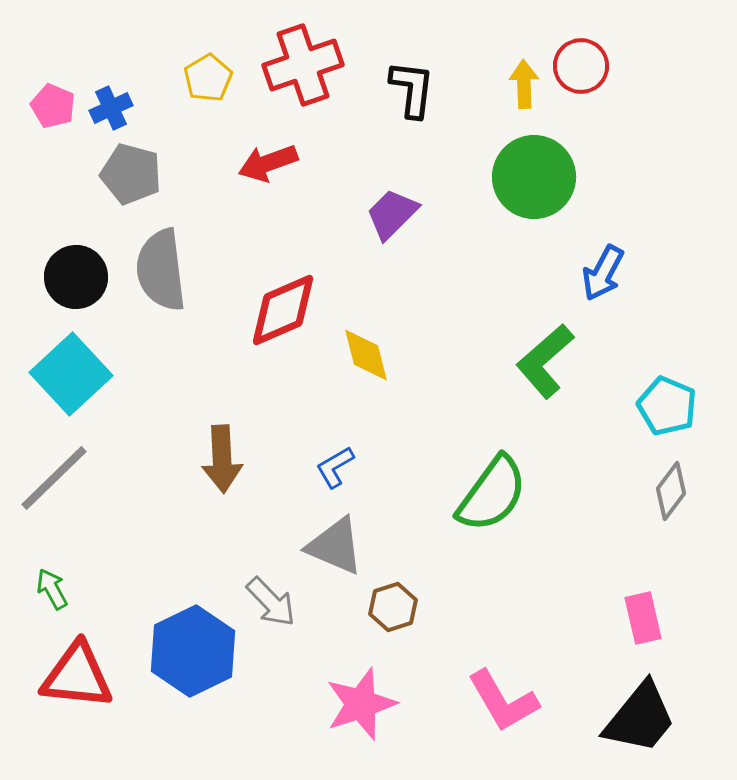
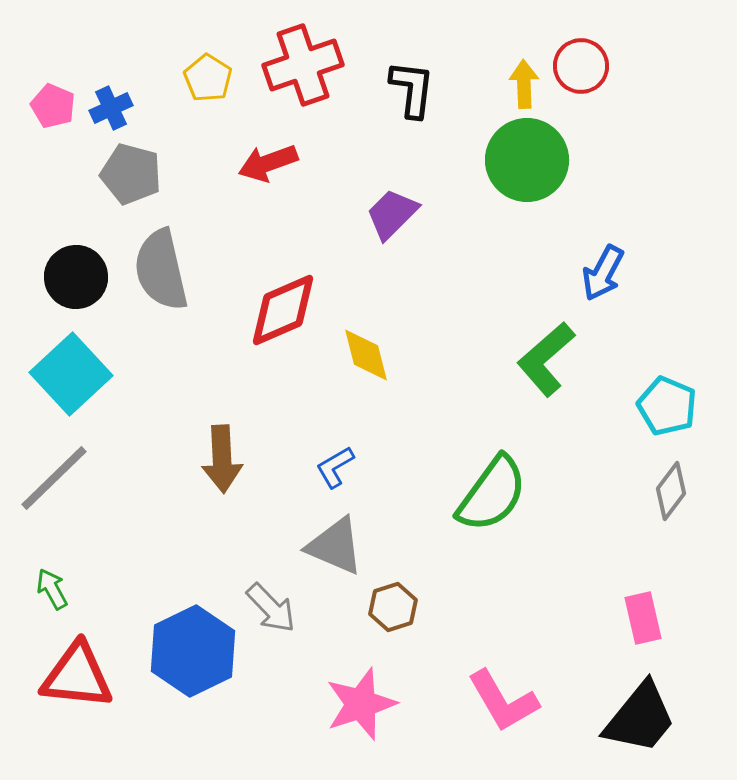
yellow pentagon: rotated 9 degrees counterclockwise
green circle: moved 7 px left, 17 px up
gray semicircle: rotated 6 degrees counterclockwise
green L-shape: moved 1 px right, 2 px up
gray arrow: moved 6 px down
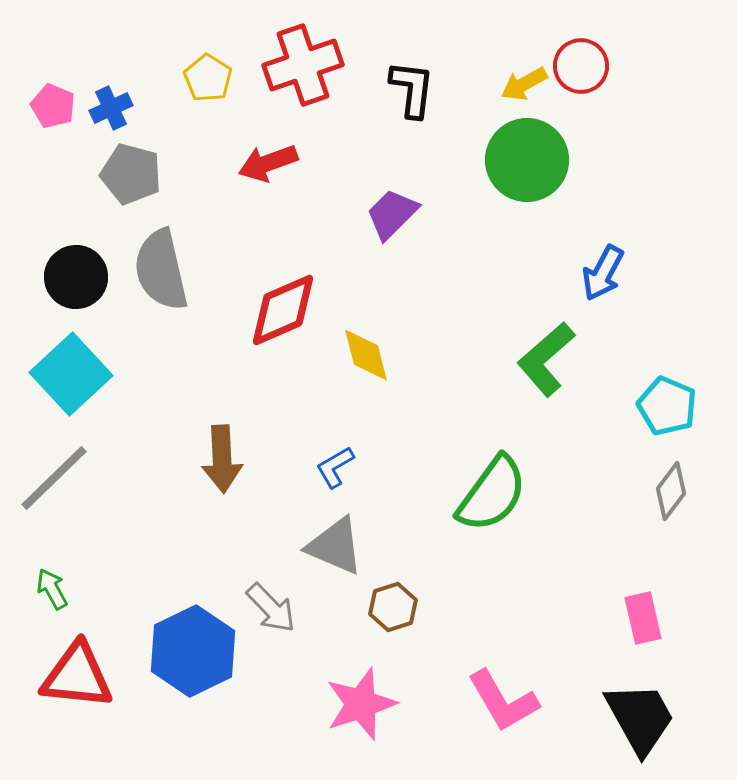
yellow arrow: rotated 117 degrees counterclockwise
black trapezoid: rotated 68 degrees counterclockwise
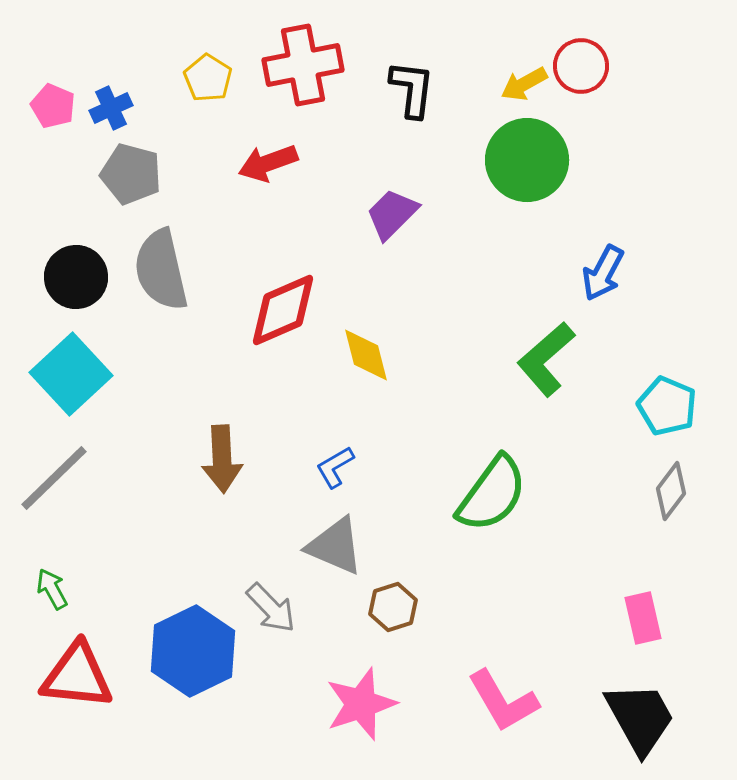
red cross: rotated 8 degrees clockwise
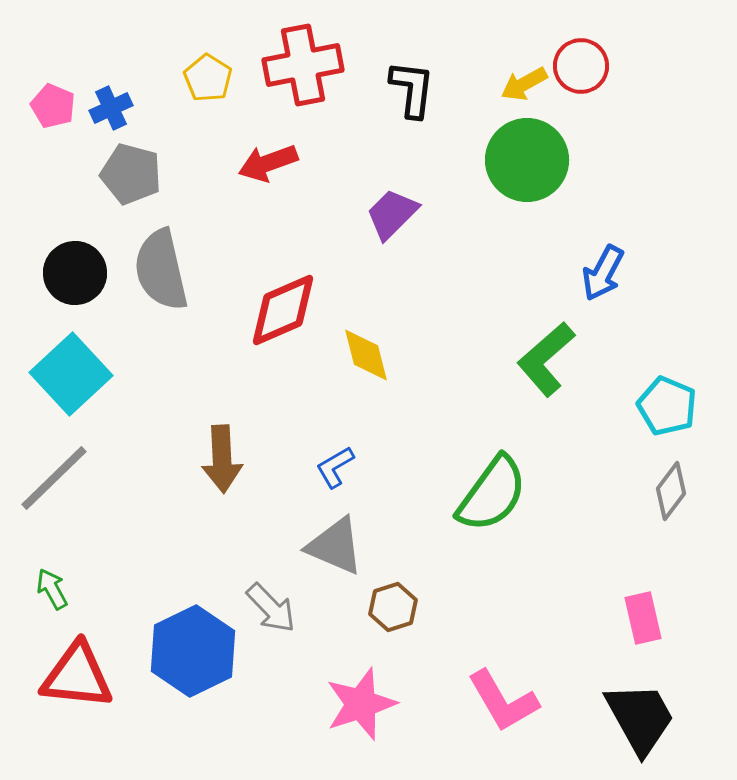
black circle: moved 1 px left, 4 px up
